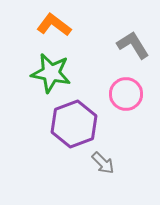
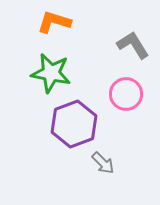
orange L-shape: moved 3 px up; rotated 20 degrees counterclockwise
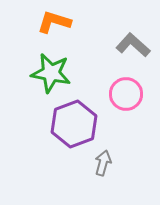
gray L-shape: rotated 16 degrees counterclockwise
gray arrow: rotated 120 degrees counterclockwise
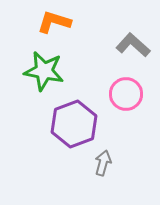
green star: moved 7 px left, 2 px up
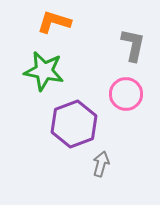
gray L-shape: rotated 60 degrees clockwise
gray arrow: moved 2 px left, 1 px down
